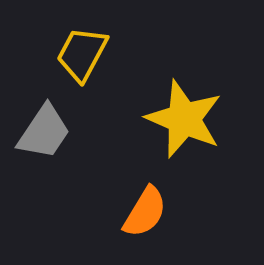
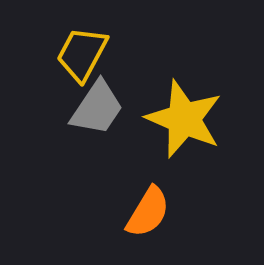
gray trapezoid: moved 53 px right, 24 px up
orange semicircle: moved 3 px right
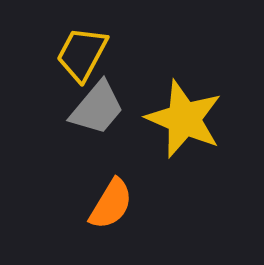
gray trapezoid: rotated 6 degrees clockwise
orange semicircle: moved 37 px left, 8 px up
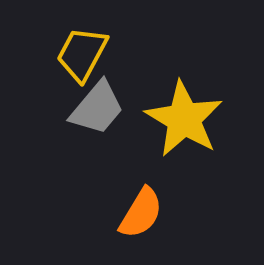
yellow star: rotated 8 degrees clockwise
orange semicircle: moved 30 px right, 9 px down
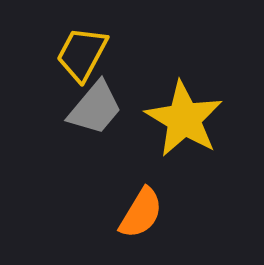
gray trapezoid: moved 2 px left
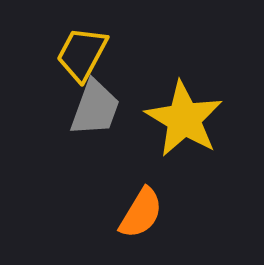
gray trapezoid: rotated 20 degrees counterclockwise
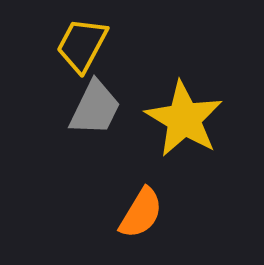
yellow trapezoid: moved 9 px up
gray trapezoid: rotated 6 degrees clockwise
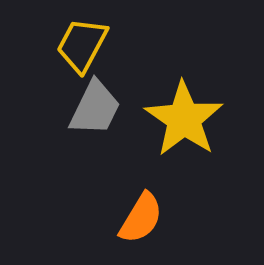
yellow star: rotated 4 degrees clockwise
orange semicircle: moved 5 px down
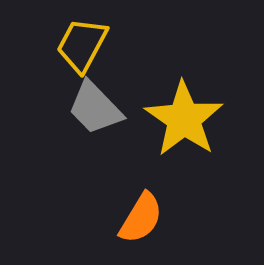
gray trapezoid: rotated 110 degrees clockwise
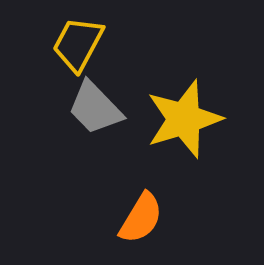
yellow trapezoid: moved 4 px left, 1 px up
yellow star: rotated 20 degrees clockwise
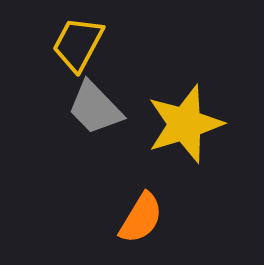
yellow star: moved 1 px right, 5 px down
